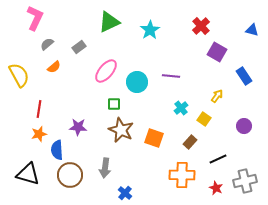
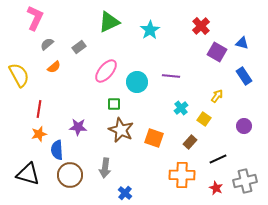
blue triangle: moved 10 px left, 13 px down
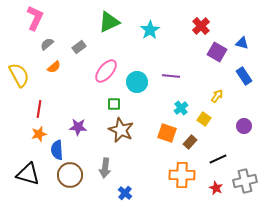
orange square: moved 13 px right, 5 px up
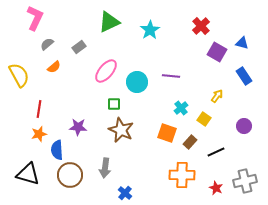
black line: moved 2 px left, 7 px up
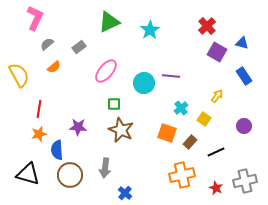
red cross: moved 6 px right
cyan circle: moved 7 px right, 1 px down
orange cross: rotated 15 degrees counterclockwise
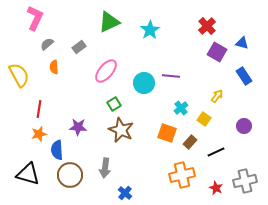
orange semicircle: rotated 128 degrees clockwise
green square: rotated 32 degrees counterclockwise
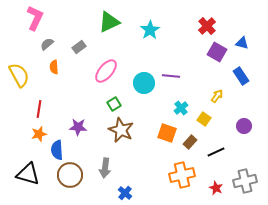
blue rectangle: moved 3 px left
